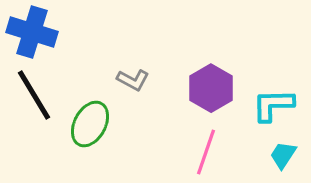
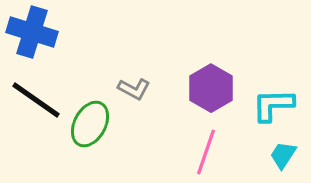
gray L-shape: moved 1 px right, 9 px down
black line: moved 2 px right, 5 px down; rotated 24 degrees counterclockwise
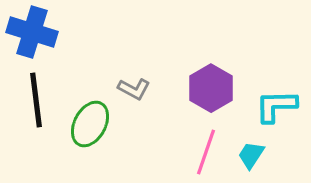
black line: rotated 48 degrees clockwise
cyan L-shape: moved 3 px right, 1 px down
cyan trapezoid: moved 32 px left
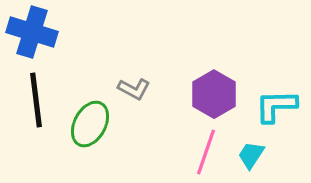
purple hexagon: moved 3 px right, 6 px down
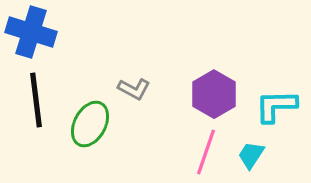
blue cross: moved 1 px left
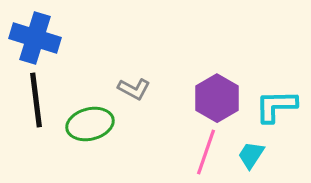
blue cross: moved 4 px right, 6 px down
purple hexagon: moved 3 px right, 4 px down
green ellipse: rotated 48 degrees clockwise
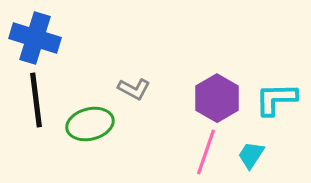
cyan L-shape: moved 7 px up
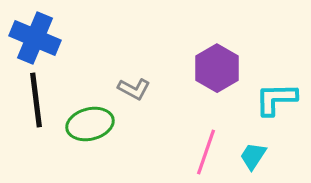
blue cross: rotated 6 degrees clockwise
purple hexagon: moved 30 px up
cyan trapezoid: moved 2 px right, 1 px down
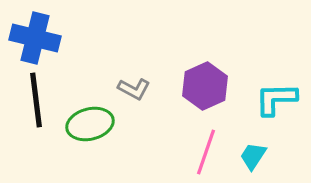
blue cross: rotated 9 degrees counterclockwise
purple hexagon: moved 12 px left, 18 px down; rotated 6 degrees clockwise
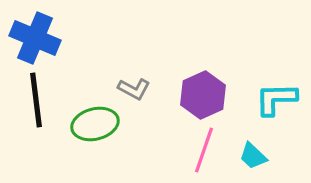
blue cross: rotated 9 degrees clockwise
purple hexagon: moved 2 px left, 9 px down
green ellipse: moved 5 px right
pink line: moved 2 px left, 2 px up
cyan trapezoid: rotated 80 degrees counterclockwise
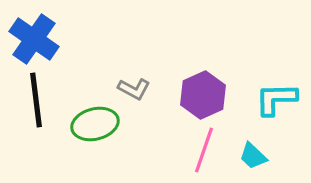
blue cross: moved 1 px left, 1 px down; rotated 12 degrees clockwise
